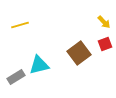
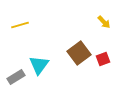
red square: moved 2 px left, 15 px down
cyan triangle: rotated 40 degrees counterclockwise
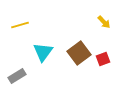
cyan triangle: moved 4 px right, 13 px up
gray rectangle: moved 1 px right, 1 px up
